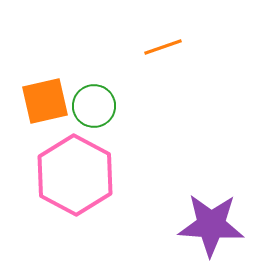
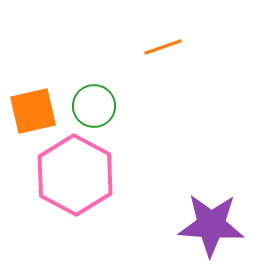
orange square: moved 12 px left, 10 px down
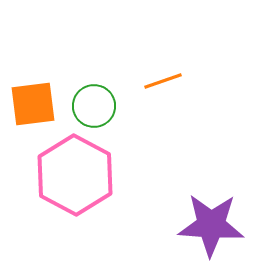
orange line: moved 34 px down
orange square: moved 7 px up; rotated 6 degrees clockwise
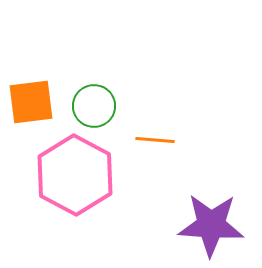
orange line: moved 8 px left, 59 px down; rotated 24 degrees clockwise
orange square: moved 2 px left, 2 px up
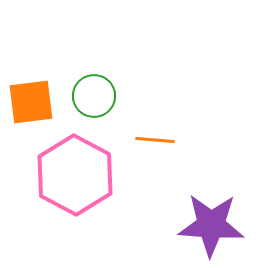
green circle: moved 10 px up
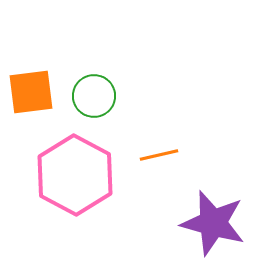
orange square: moved 10 px up
orange line: moved 4 px right, 15 px down; rotated 18 degrees counterclockwise
purple star: moved 2 px right, 2 px up; rotated 12 degrees clockwise
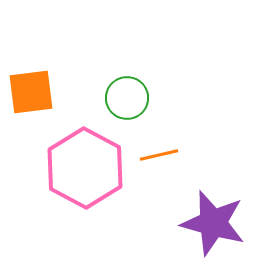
green circle: moved 33 px right, 2 px down
pink hexagon: moved 10 px right, 7 px up
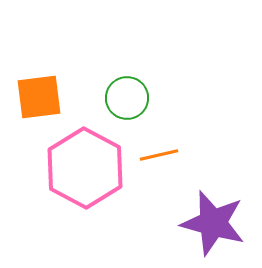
orange square: moved 8 px right, 5 px down
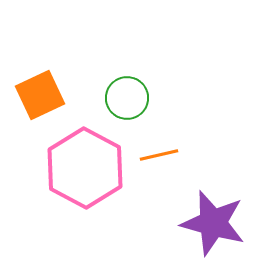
orange square: moved 1 px right, 2 px up; rotated 18 degrees counterclockwise
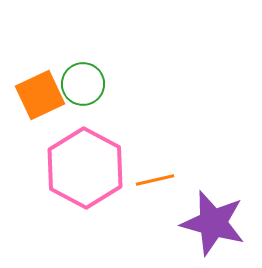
green circle: moved 44 px left, 14 px up
orange line: moved 4 px left, 25 px down
